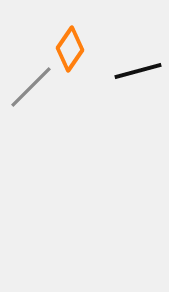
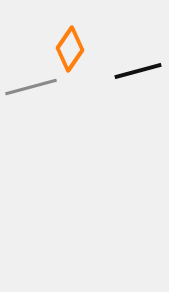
gray line: rotated 30 degrees clockwise
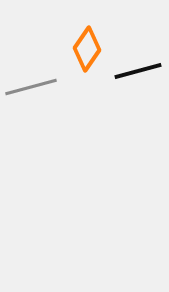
orange diamond: moved 17 px right
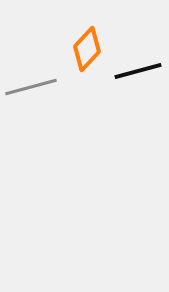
orange diamond: rotated 9 degrees clockwise
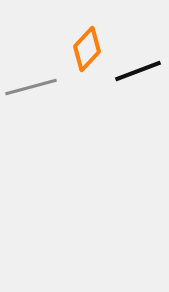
black line: rotated 6 degrees counterclockwise
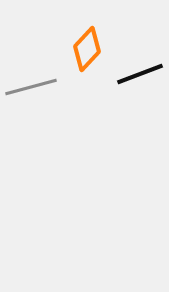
black line: moved 2 px right, 3 px down
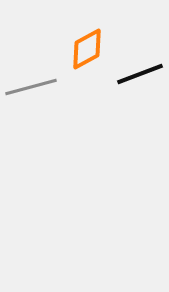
orange diamond: rotated 18 degrees clockwise
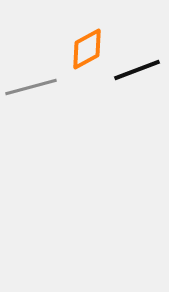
black line: moved 3 px left, 4 px up
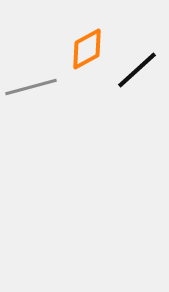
black line: rotated 21 degrees counterclockwise
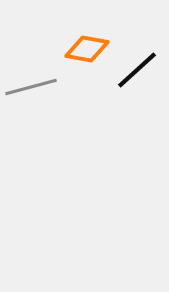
orange diamond: rotated 39 degrees clockwise
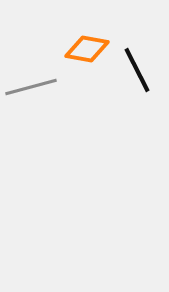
black line: rotated 75 degrees counterclockwise
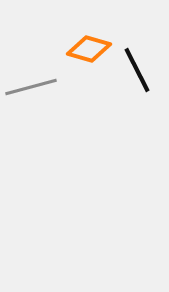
orange diamond: moved 2 px right; rotated 6 degrees clockwise
